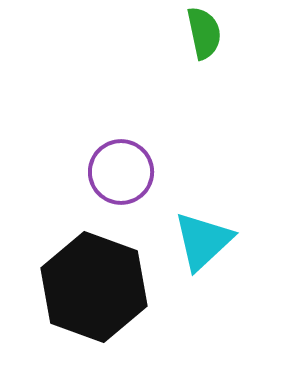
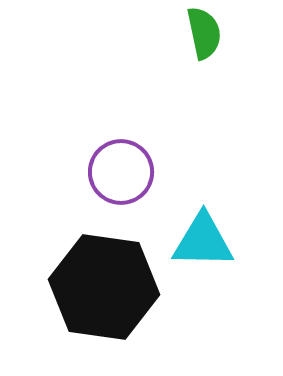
cyan triangle: rotated 44 degrees clockwise
black hexagon: moved 10 px right; rotated 12 degrees counterclockwise
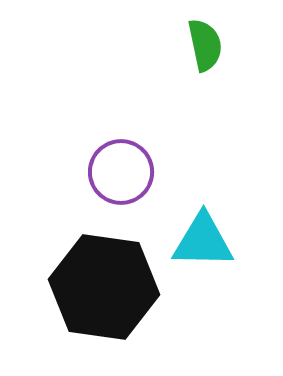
green semicircle: moved 1 px right, 12 px down
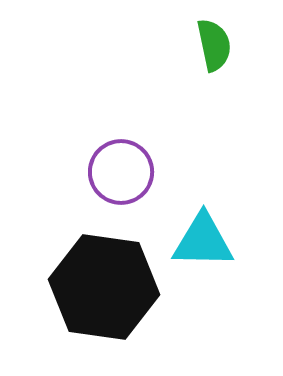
green semicircle: moved 9 px right
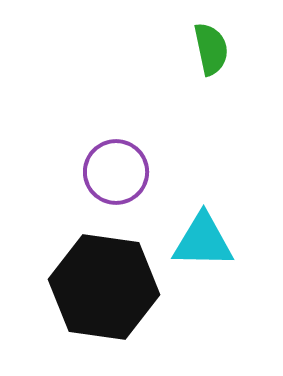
green semicircle: moved 3 px left, 4 px down
purple circle: moved 5 px left
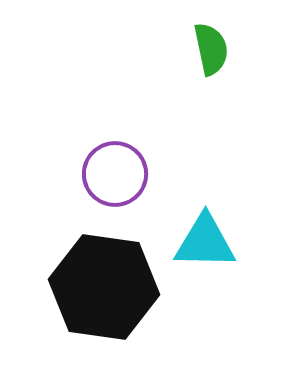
purple circle: moved 1 px left, 2 px down
cyan triangle: moved 2 px right, 1 px down
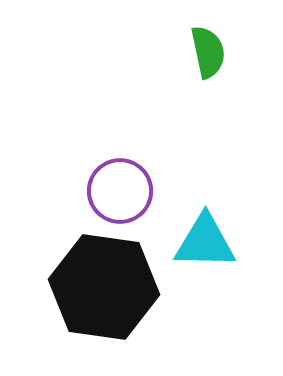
green semicircle: moved 3 px left, 3 px down
purple circle: moved 5 px right, 17 px down
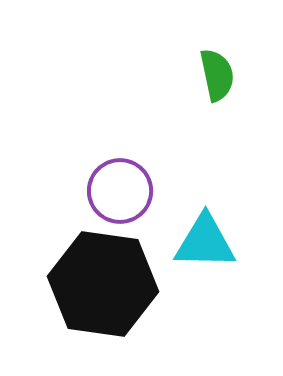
green semicircle: moved 9 px right, 23 px down
black hexagon: moved 1 px left, 3 px up
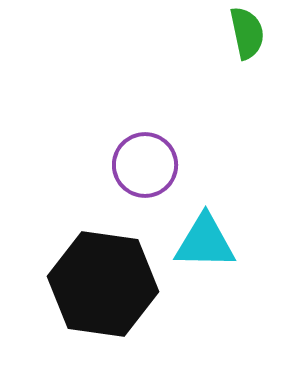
green semicircle: moved 30 px right, 42 px up
purple circle: moved 25 px right, 26 px up
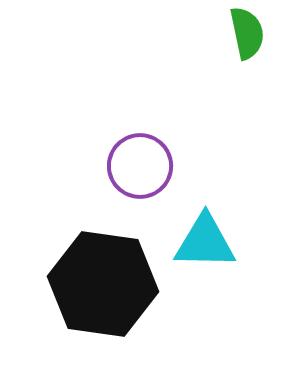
purple circle: moved 5 px left, 1 px down
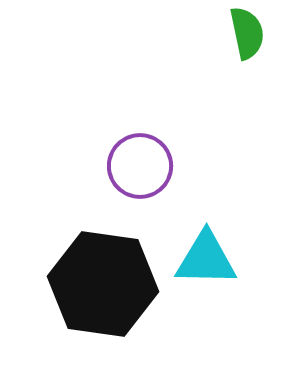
cyan triangle: moved 1 px right, 17 px down
